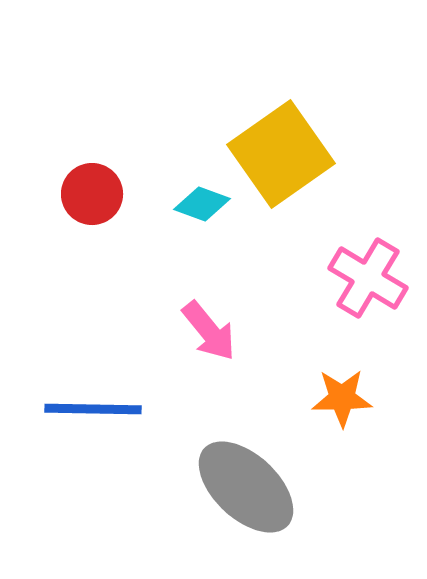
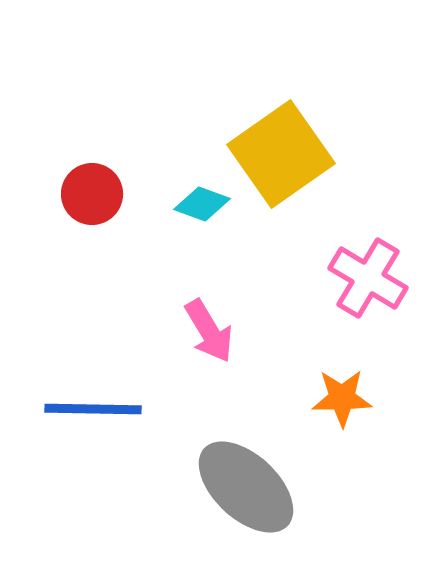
pink arrow: rotated 8 degrees clockwise
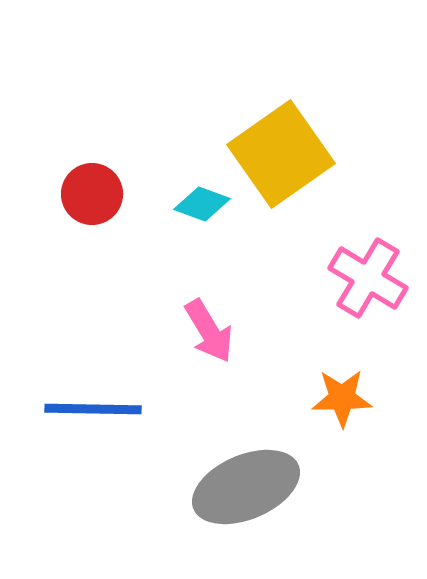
gray ellipse: rotated 66 degrees counterclockwise
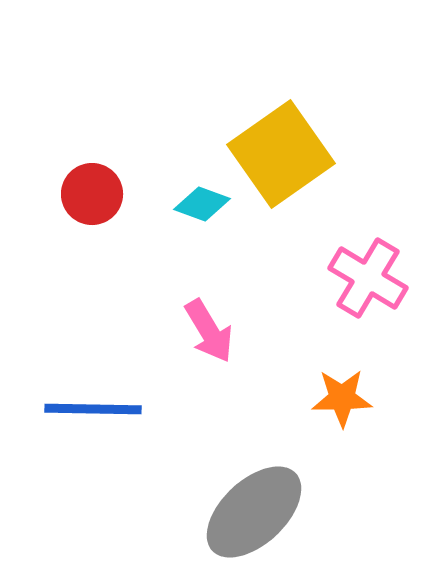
gray ellipse: moved 8 px right, 25 px down; rotated 20 degrees counterclockwise
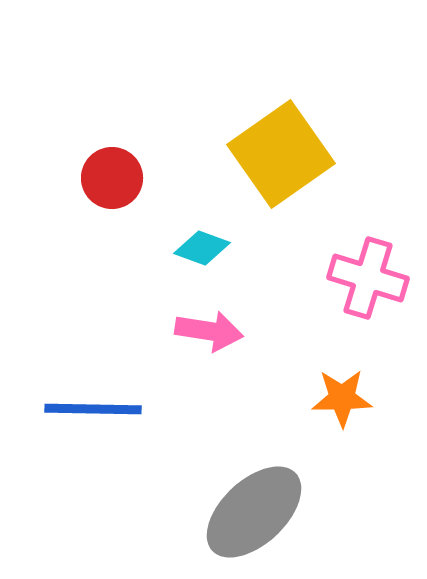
red circle: moved 20 px right, 16 px up
cyan diamond: moved 44 px down
pink cross: rotated 14 degrees counterclockwise
pink arrow: rotated 50 degrees counterclockwise
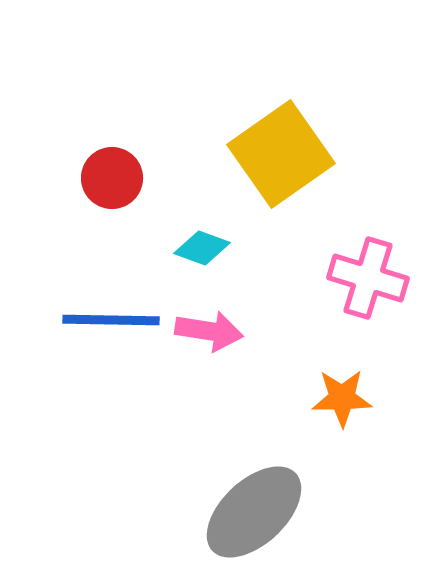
blue line: moved 18 px right, 89 px up
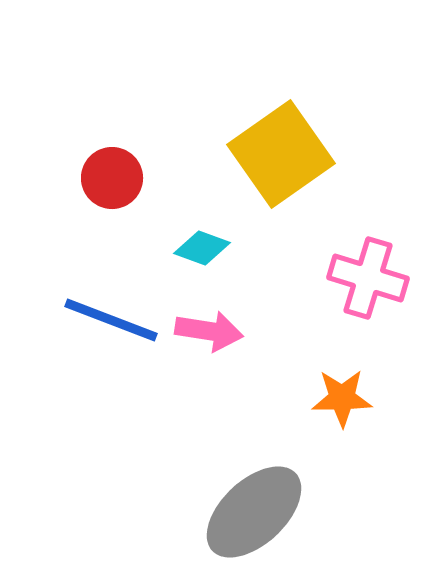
blue line: rotated 20 degrees clockwise
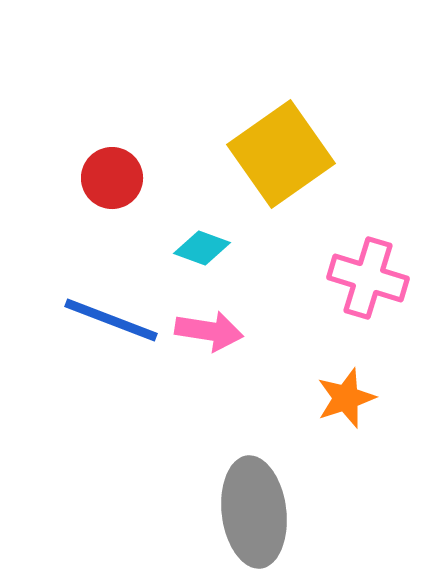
orange star: moved 4 px right; rotated 18 degrees counterclockwise
gray ellipse: rotated 54 degrees counterclockwise
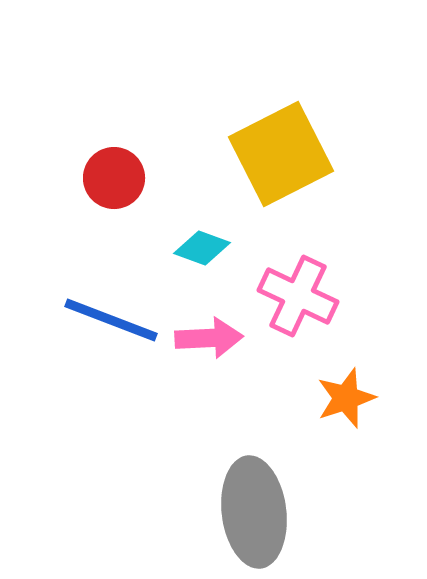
yellow square: rotated 8 degrees clockwise
red circle: moved 2 px right
pink cross: moved 70 px left, 18 px down; rotated 8 degrees clockwise
pink arrow: moved 7 px down; rotated 12 degrees counterclockwise
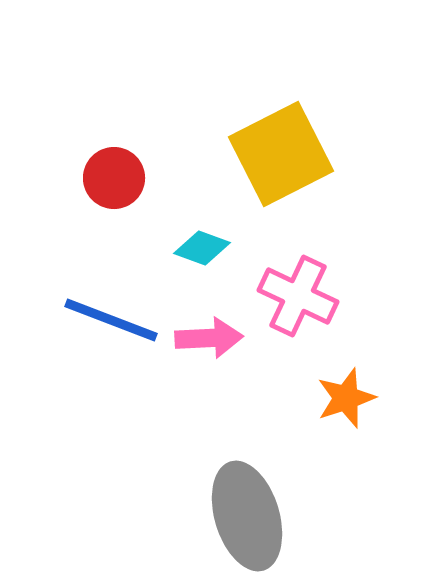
gray ellipse: moved 7 px left, 4 px down; rotated 10 degrees counterclockwise
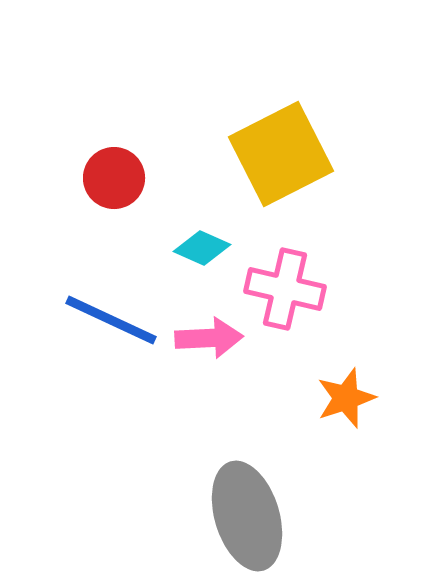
cyan diamond: rotated 4 degrees clockwise
pink cross: moved 13 px left, 7 px up; rotated 12 degrees counterclockwise
blue line: rotated 4 degrees clockwise
